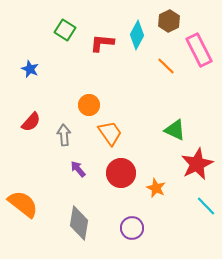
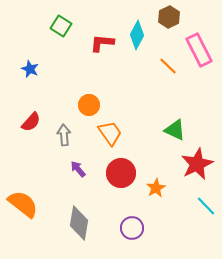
brown hexagon: moved 4 px up
green square: moved 4 px left, 4 px up
orange line: moved 2 px right
orange star: rotated 18 degrees clockwise
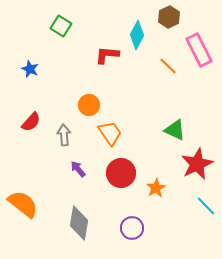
red L-shape: moved 5 px right, 12 px down
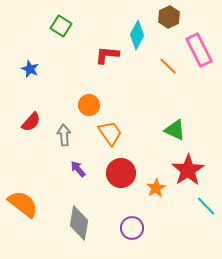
red star: moved 9 px left, 6 px down; rotated 8 degrees counterclockwise
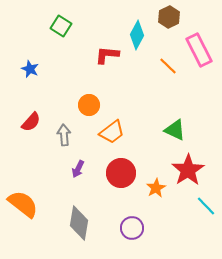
orange trapezoid: moved 2 px right, 1 px up; rotated 88 degrees clockwise
purple arrow: rotated 114 degrees counterclockwise
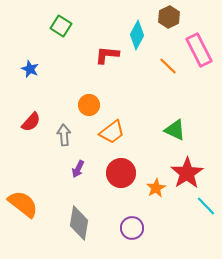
red star: moved 1 px left, 3 px down
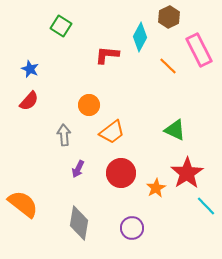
cyan diamond: moved 3 px right, 2 px down
red semicircle: moved 2 px left, 21 px up
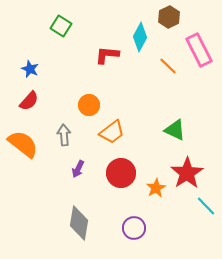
orange semicircle: moved 60 px up
purple circle: moved 2 px right
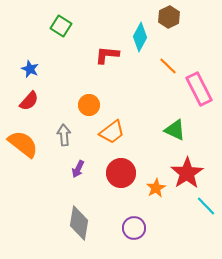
pink rectangle: moved 39 px down
